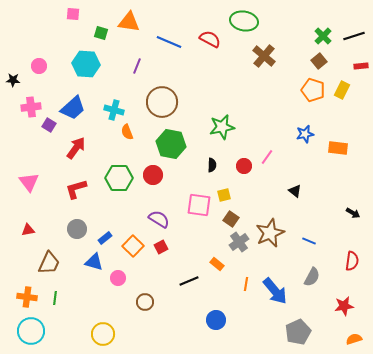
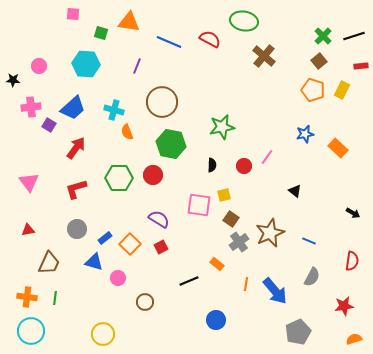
orange rectangle at (338, 148): rotated 36 degrees clockwise
orange square at (133, 246): moved 3 px left, 2 px up
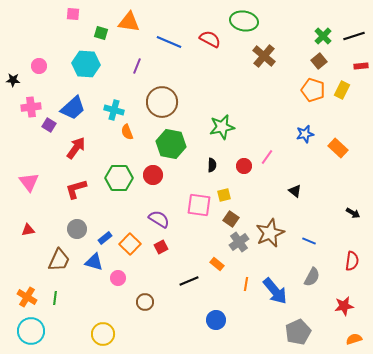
brown trapezoid at (49, 263): moved 10 px right, 3 px up
orange cross at (27, 297): rotated 24 degrees clockwise
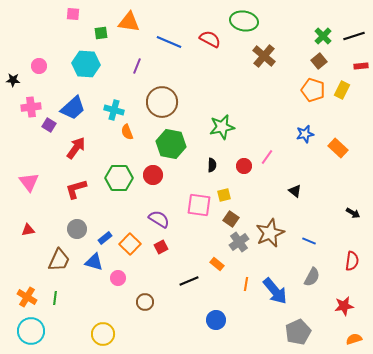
green square at (101, 33): rotated 24 degrees counterclockwise
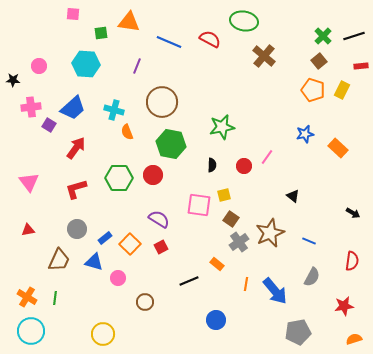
black triangle at (295, 191): moved 2 px left, 5 px down
gray pentagon at (298, 332): rotated 15 degrees clockwise
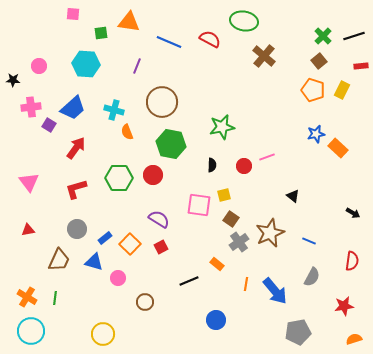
blue star at (305, 134): moved 11 px right
pink line at (267, 157): rotated 35 degrees clockwise
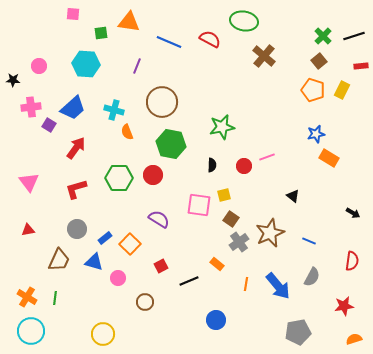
orange rectangle at (338, 148): moved 9 px left, 10 px down; rotated 12 degrees counterclockwise
red square at (161, 247): moved 19 px down
blue arrow at (275, 291): moved 3 px right, 5 px up
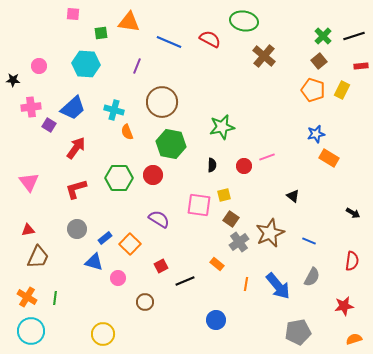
brown trapezoid at (59, 260): moved 21 px left, 3 px up
black line at (189, 281): moved 4 px left
